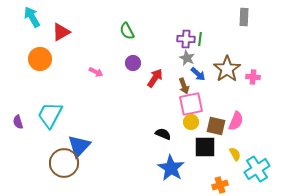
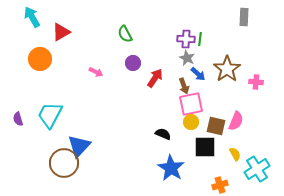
green semicircle: moved 2 px left, 3 px down
pink cross: moved 3 px right, 5 px down
purple semicircle: moved 3 px up
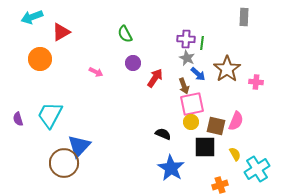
cyan arrow: rotated 80 degrees counterclockwise
green line: moved 2 px right, 4 px down
pink square: moved 1 px right
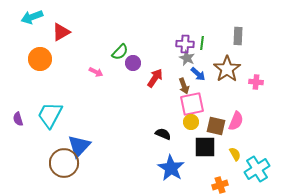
gray rectangle: moved 6 px left, 19 px down
green semicircle: moved 5 px left, 18 px down; rotated 108 degrees counterclockwise
purple cross: moved 1 px left, 5 px down
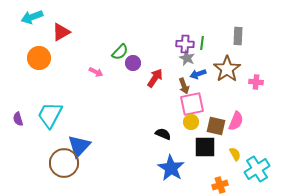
orange circle: moved 1 px left, 1 px up
blue arrow: rotated 119 degrees clockwise
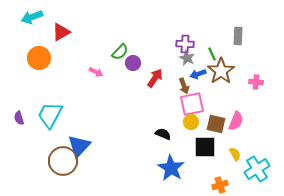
green line: moved 10 px right, 11 px down; rotated 32 degrees counterclockwise
brown star: moved 6 px left, 2 px down
purple semicircle: moved 1 px right, 1 px up
brown square: moved 2 px up
brown circle: moved 1 px left, 2 px up
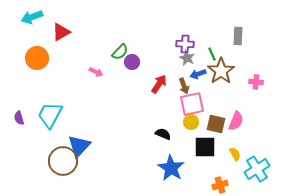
orange circle: moved 2 px left
purple circle: moved 1 px left, 1 px up
red arrow: moved 4 px right, 6 px down
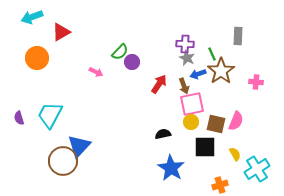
black semicircle: rotated 35 degrees counterclockwise
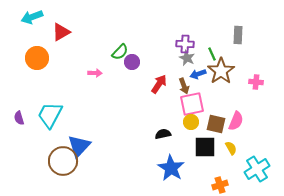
gray rectangle: moved 1 px up
pink arrow: moved 1 px left, 1 px down; rotated 24 degrees counterclockwise
yellow semicircle: moved 4 px left, 6 px up
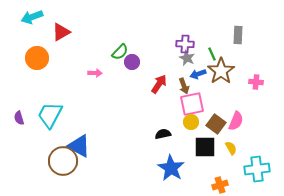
brown square: rotated 24 degrees clockwise
blue triangle: rotated 45 degrees counterclockwise
cyan cross: rotated 25 degrees clockwise
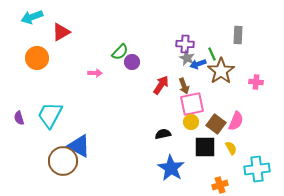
blue arrow: moved 10 px up
red arrow: moved 2 px right, 1 px down
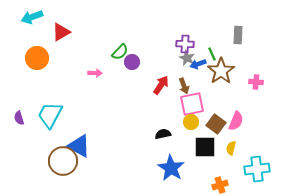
yellow semicircle: rotated 136 degrees counterclockwise
